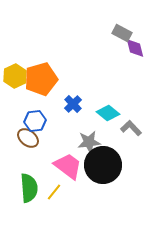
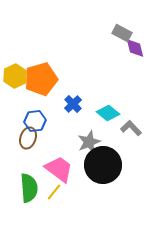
brown ellipse: rotated 70 degrees clockwise
gray star: rotated 15 degrees counterclockwise
pink trapezoid: moved 9 px left, 3 px down
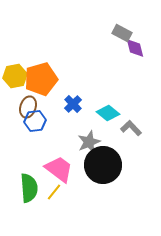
yellow hexagon: rotated 15 degrees clockwise
brown ellipse: moved 31 px up
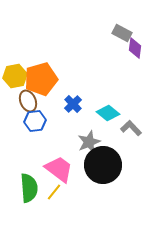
purple diamond: rotated 20 degrees clockwise
brown ellipse: moved 6 px up; rotated 40 degrees counterclockwise
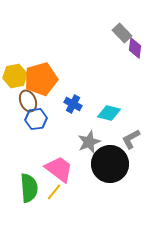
gray rectangle: rotated 18 degrees clockwise
blue cross: rotated 18 degrees counterclockwise
cyan diamond: moved 1 px right; rotated 25 degrees counterclockwise
blue hexagon: moved 1 px right, 2 px up
gray L-shape: moved 11 px down; rotated 75 degrees counterclockwise
black circle: moved 7 px right, 1 px up
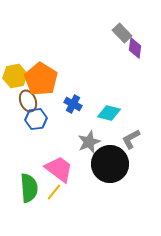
orange pentagon: rotated 24 degrees counterclockwise
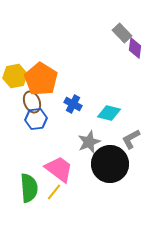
brown ellipse: moved 4 px right, 1 px down
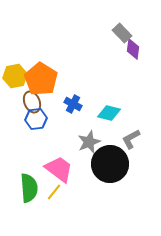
purple diamond: moved 2 px left, 1 px down
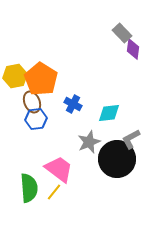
cyan diamond: rotated 20 degrees counterclockwise
black circle: moved 7 px right, 5 px up
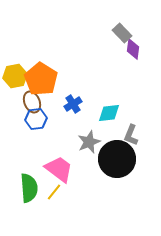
blue cross: rotated 30 degrees clockwise
gray L-shape: moved 4 px up; rotated 40 degrees counterclockwise
